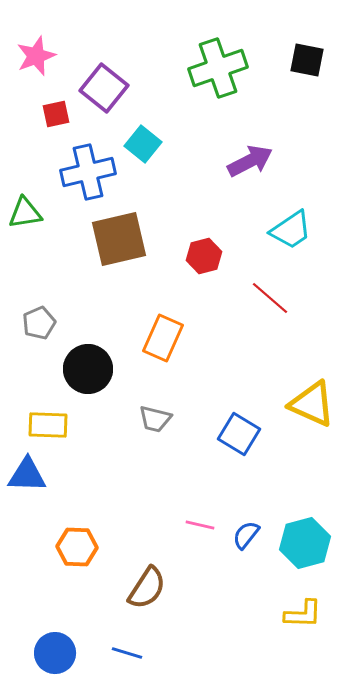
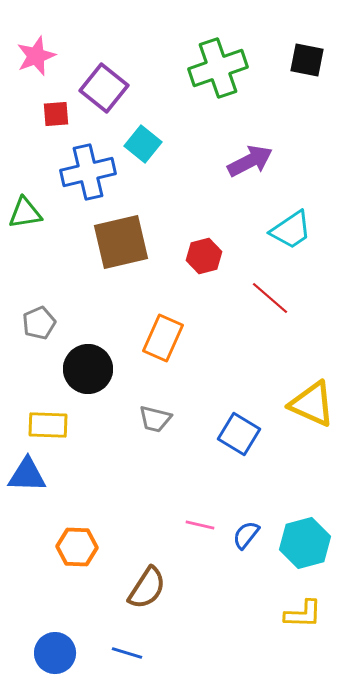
red square: rotated 8 degrees clockwise
brown square: moved 2 px right, 3 px down
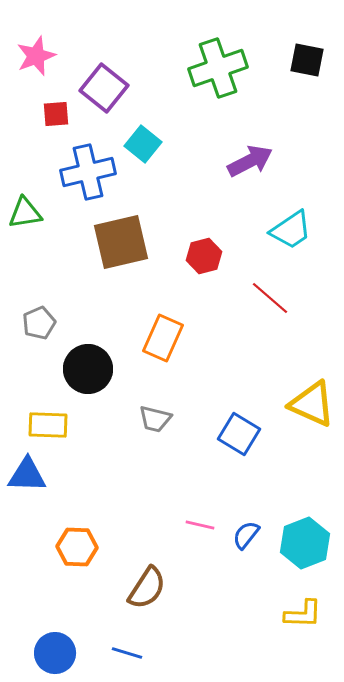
cyan hexagon: rotated 6 degrees counterclockwise
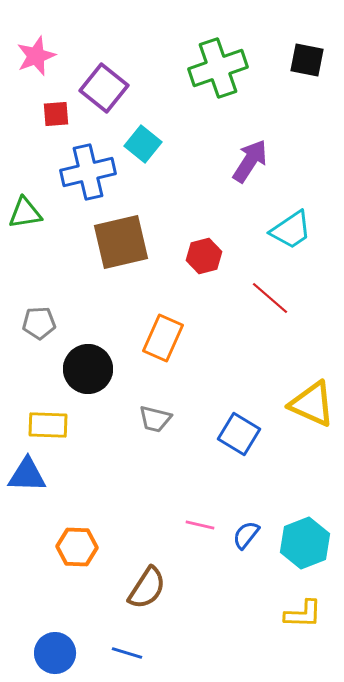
purple arrow: rotated 30 degrees counterclockwise
gray pentagon: rotated 20 degrees clockwise
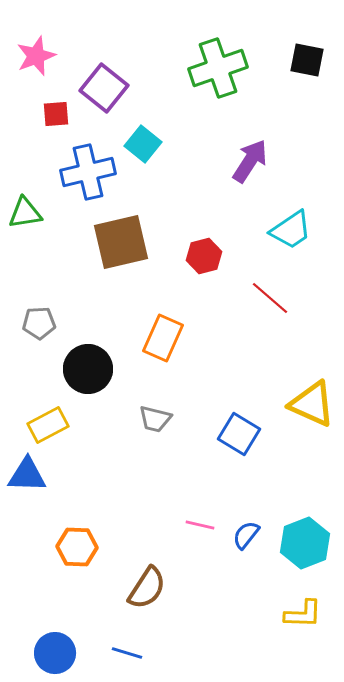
yellow rectangle: rotated 30 degrees counterclockwise
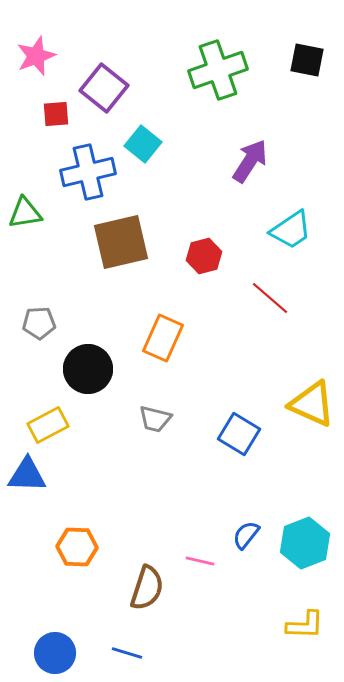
green cross: moved 2 px down
pink line: moved 36 px down
brown semicircle: rotated 15 degrees counterclockwise
yellow L-shape: moved 2 px right, 11 px down
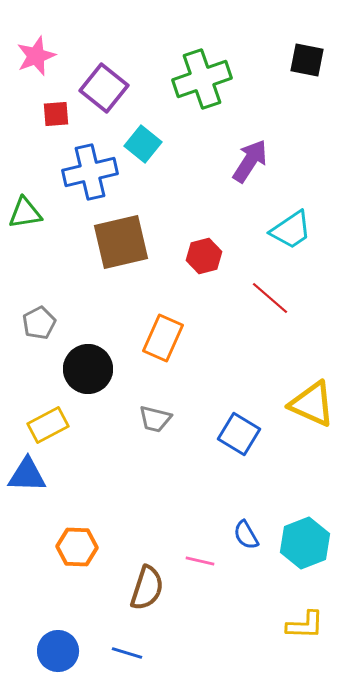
green cross: moved 16 px left, 9 px down
blue cross: moved 2 px right
gray pentagon: rotated 24 degrees counterclockwise
blue semicircle: rotated 68 degrees counterclockwise
blue circle: moved 3 px right, 2 px up
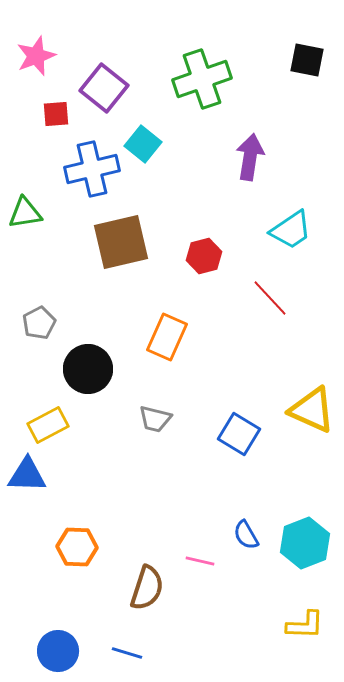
purple arrow: moved 4 px up; rotated 24 degrees counterclockwise
blue cross: moved 2 px right, 3 px up
red line: rotated 6 degrees clockwise
orange rectangle: moved 4 px right, 1 px up
yellow triangle: moved 6 px down
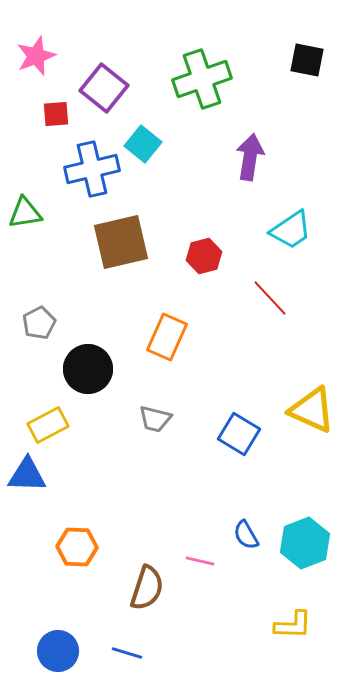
yellow L-shape: moved 12 px left
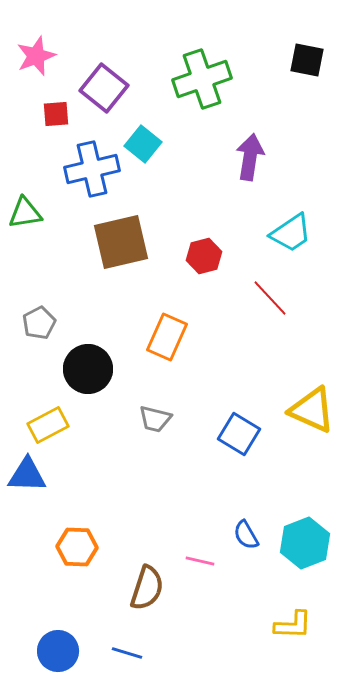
cyan trapezoid: moved 3 px down
